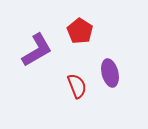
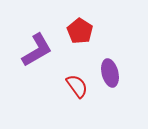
red semicircle: rotated 15 degrees counterclockwise
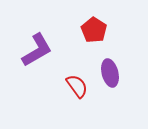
red pentagon: moved 14 px right, 1 px up
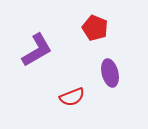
red pentagon: moved 1 px right, 2 px up; rotated 10 degrees counterclockwise
red semicircle: moved 5 px left, 11 px down; rotated 105 degrees clockwise
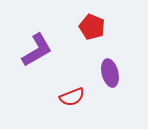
red pentagon: moved 3 px left, 1 px up
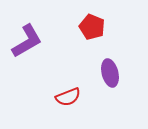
purple L-shape: moved 10 px left, 9 px up
red semicircle: moved 4 px left
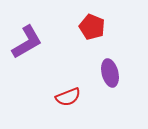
purple L-shape: moved 1 px down
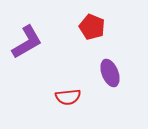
purple ellipse: rotated 8 degrees counterclockwise
red semicircle: rotated 15 degrees clockwise
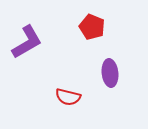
purple ellipse: rotated 16 degrees clockwise
red semicircle: rotated 20 degrees clockwise
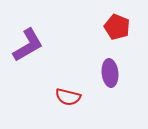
red pentagon: moved 25 px right
purple L-shape: moved 1 px right, 3 px down
